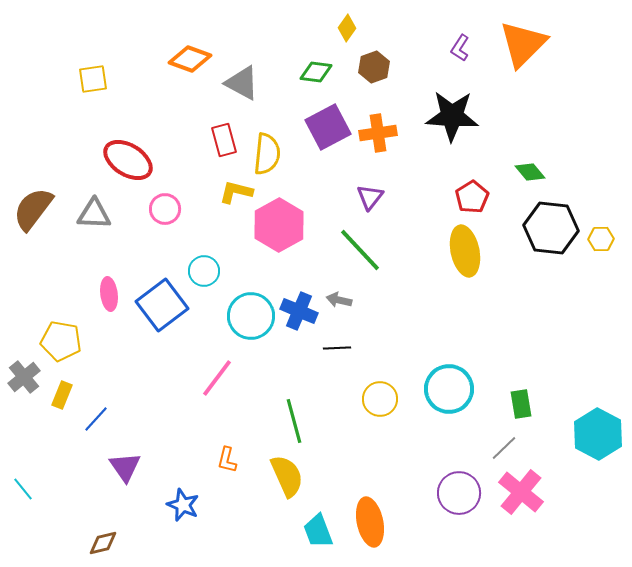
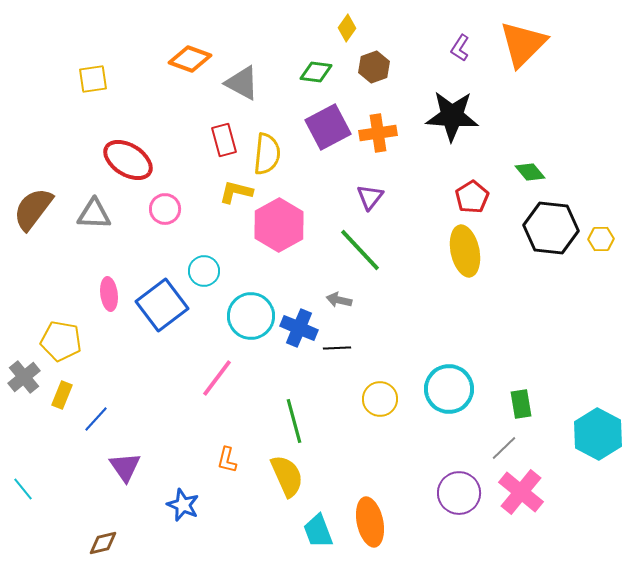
blue cross at (299, 311): moved 17 px down
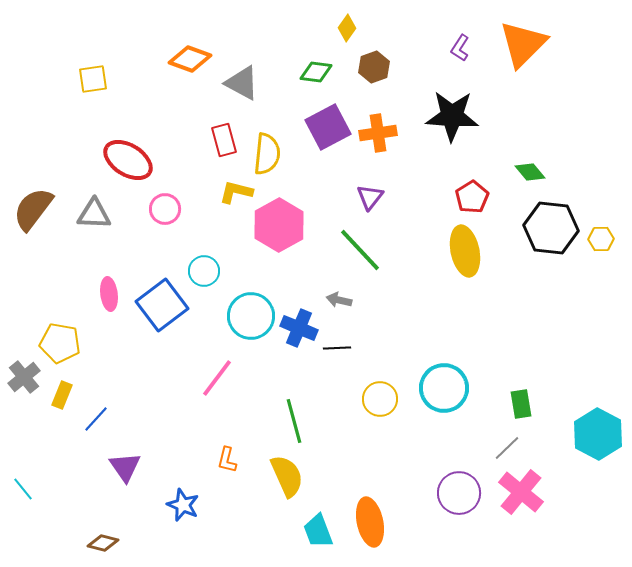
yellow pentagon at (61, 341): moved 1 px left, 2 px down
cyan circle at (449, 389): moved 5 px left, 1 px up
gray line at (504, 448): moved 3 px right
brown diamond at (103, 543): rotated 28 degrees clockwise
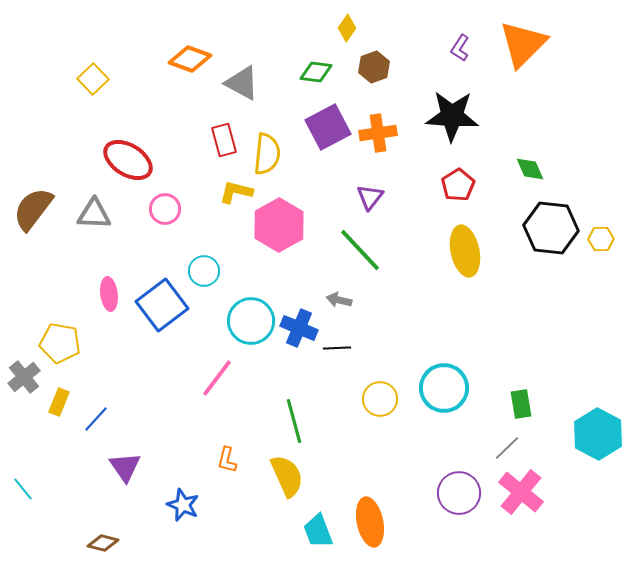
yellow square at (93, 79): rotated 36 degrees counterclockwise
green diamond at (530, 172): moved 3 px up; rotated 16 degrees clockwise
red pentagon at (472, 197): moved 14 px left, 12 px up
cyan circle at (251, 316): moved 5 px down
yellow rectangle at (62, 395): moved 3 px left, 7 px down
